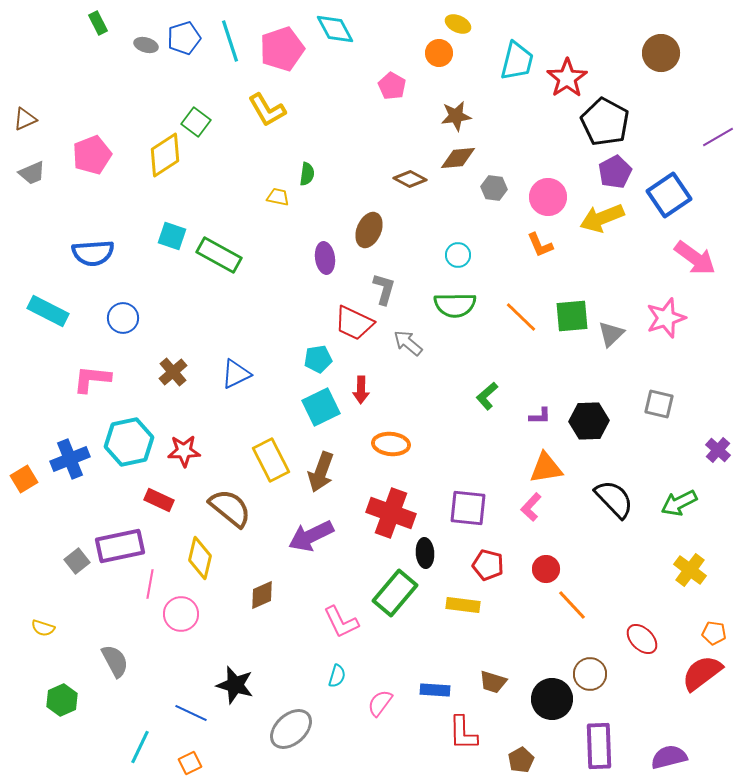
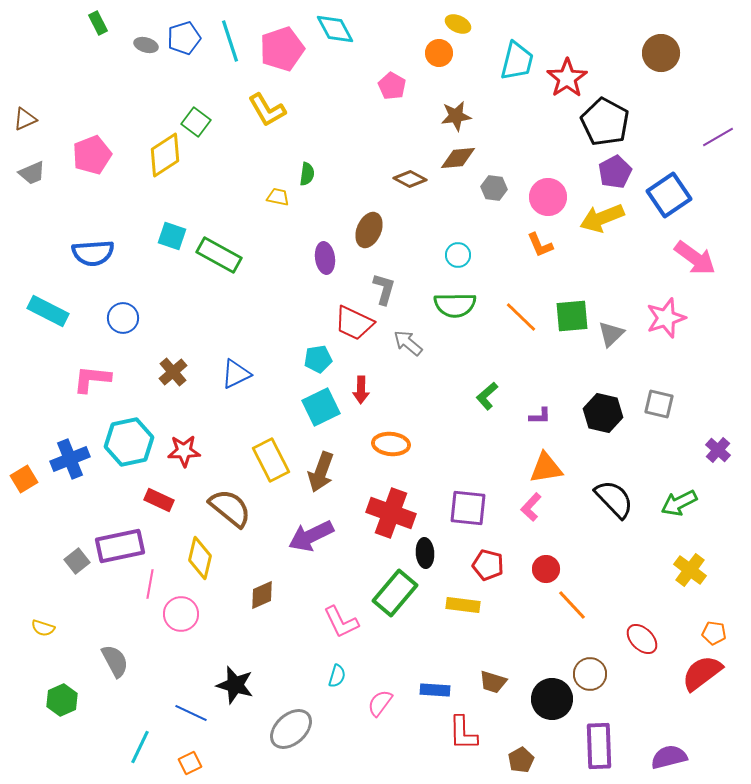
black hexagon at (589, 421): moved 14 px right, 8 px up; rotated 15 degrees clockwise
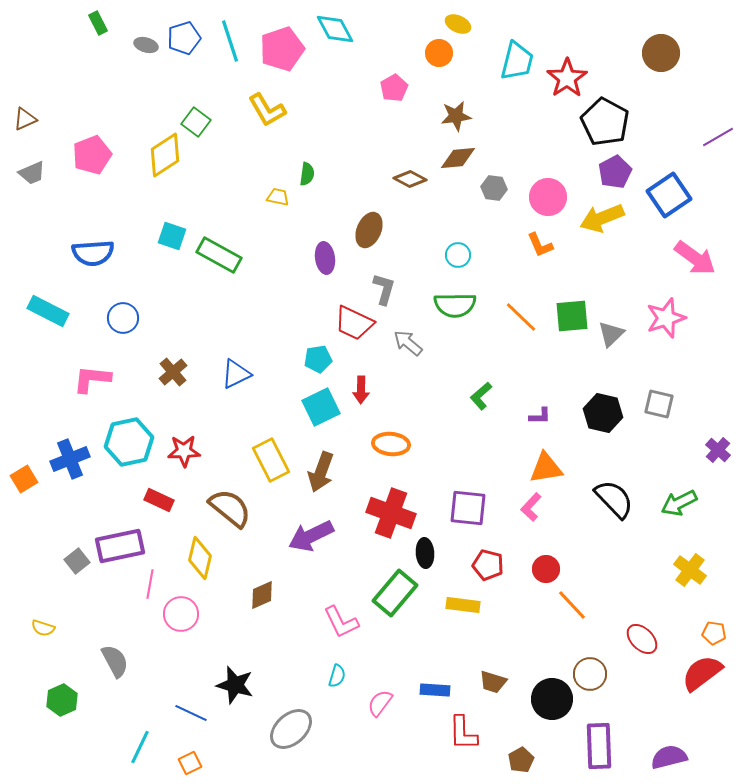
pink pentagon at (392, 86): moved 2 px right, 2 px down; rotated 12 degrees clockwise
green L-shape at (487, 396): moved 6 px left
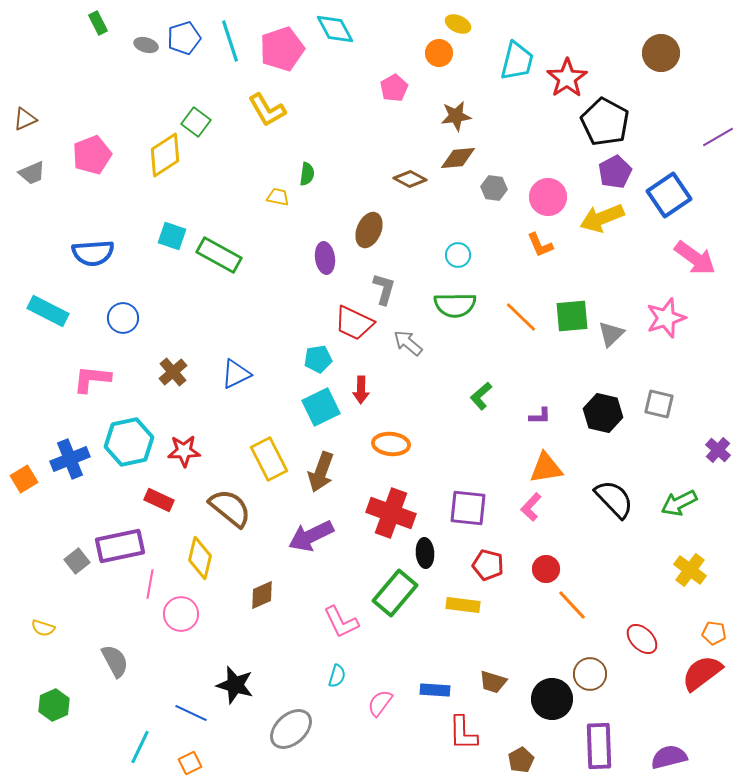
yellow rectangle at (271, 460): moved 2 px left, 1 px up
green hexagon at (62, 700): moved 8 px left, 5 px down
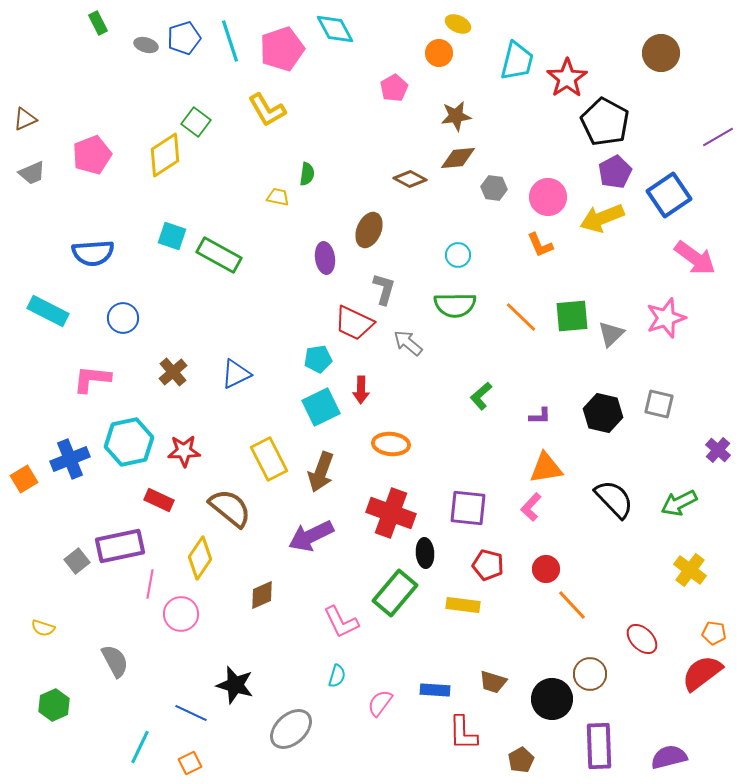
yellow diamond at (200, 558): rotated 21 degrees clockwise
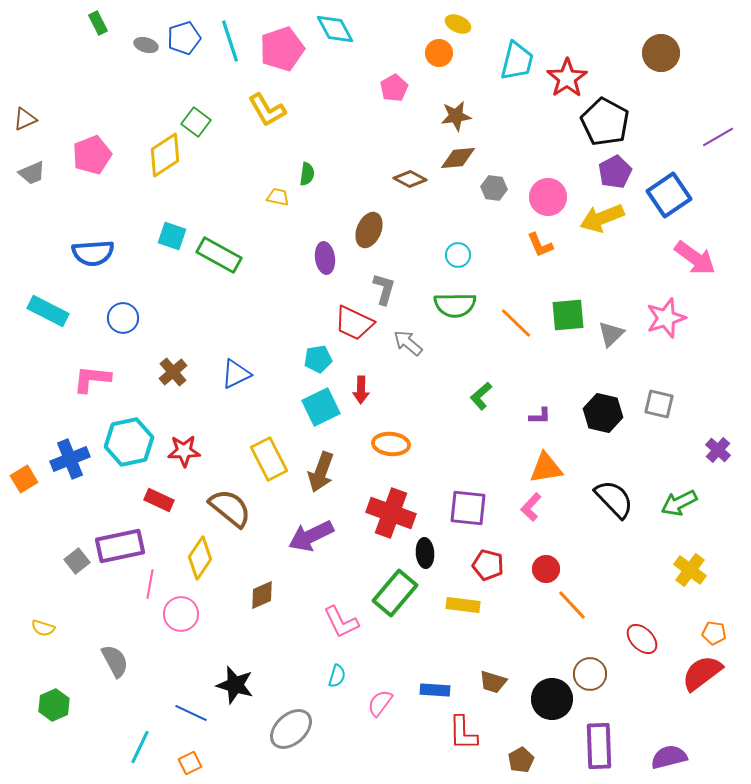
green square at (572, 316): moved 4 px left, 1 px up
orange line at (521, 317): moved 5 px left, 6 px down
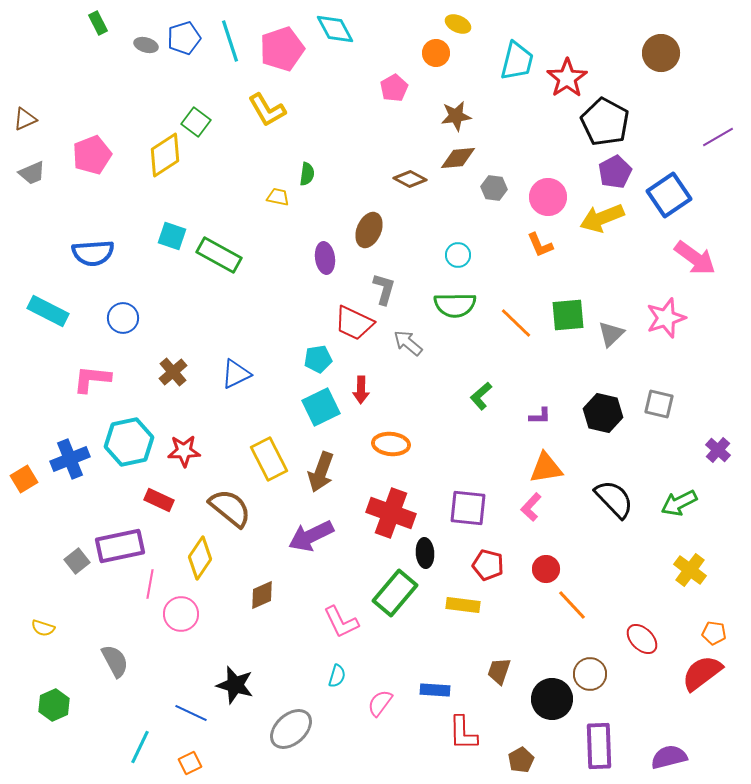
orange circle at (439, 53): moved 3 px left
brown trapezoid at (493, 682): moved 6 px right, 11 px up; rotated 92 degrees clockwise
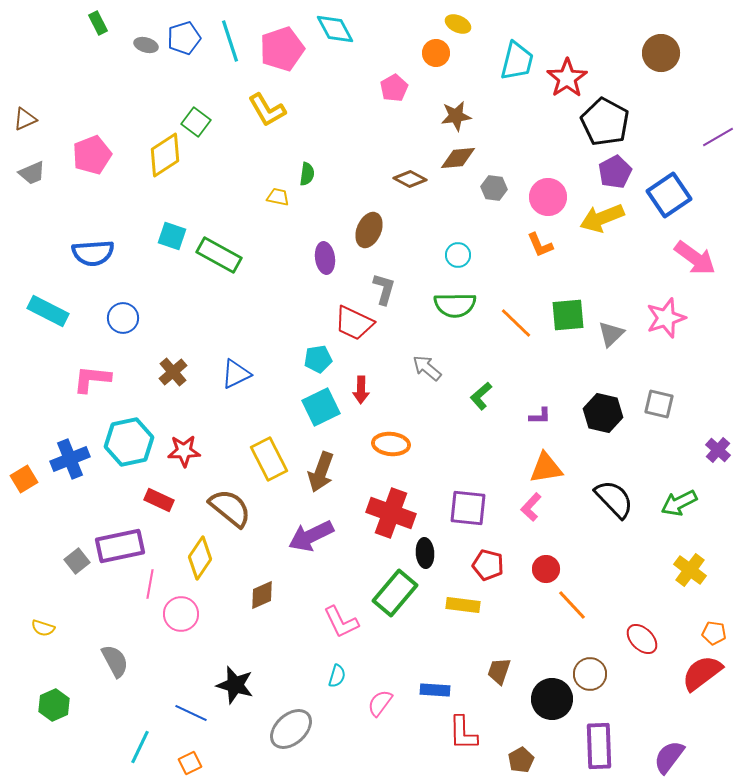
gray arrow at (408, 343): moved 19 px right, 25 px down
purple semicircle at (669, 757): rotated 39 degrees counterclockwise
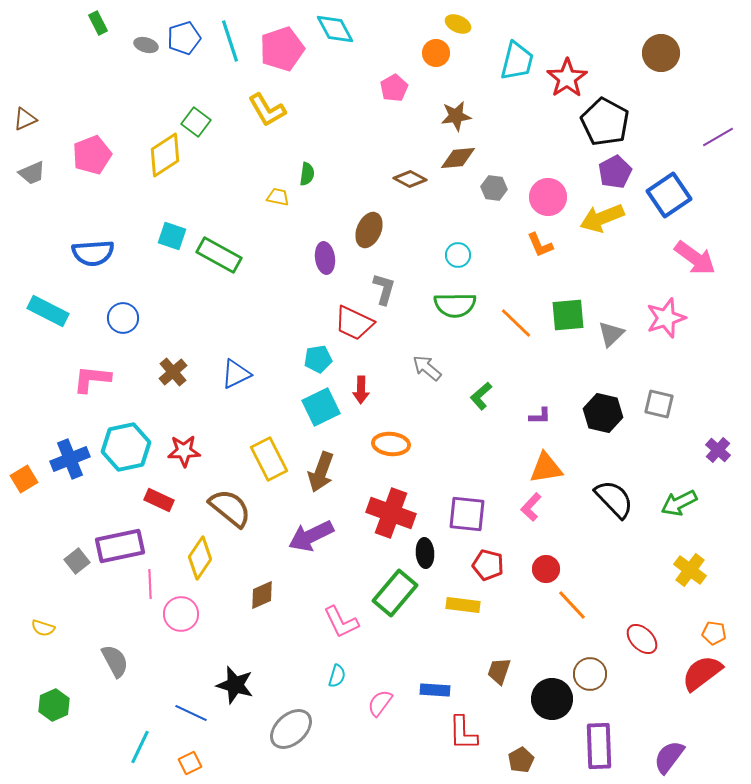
cyan hexagon at (129, 442): moved 3 px left, 5 px down
purple square at (468, 508): moved 1 px left, 6 px down
pink line at (150, 584): rotated 12 degrees counterclockwise
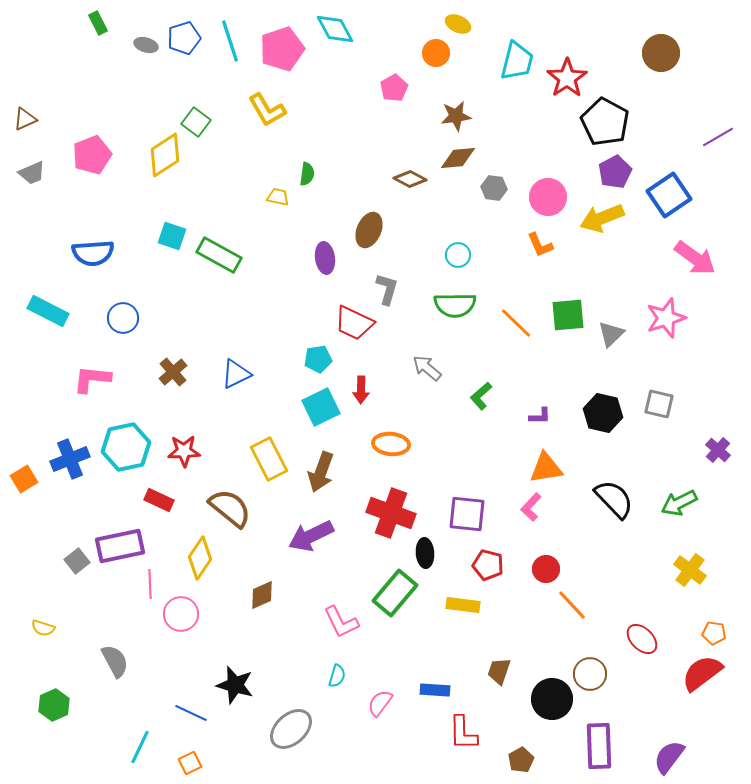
gray L-shape at (384, 289): moved 3 px right
